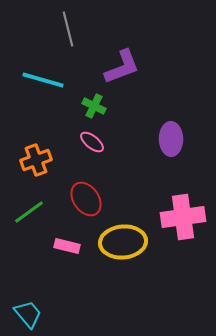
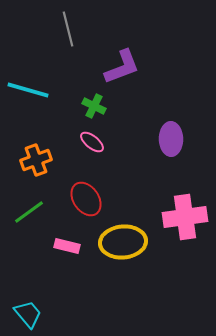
cyan line: moved 15 px left, 10 px down
pink cross: moved 2 px right
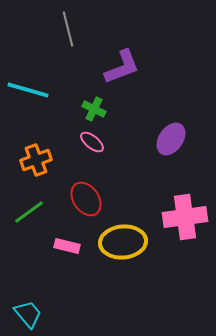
green cross: moved 3 px down
purple ellipse: rotated 36 degrees clockwise
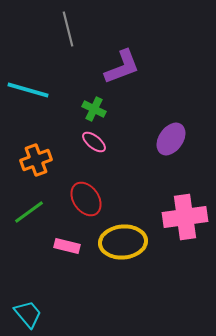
pink ellipse: moved 2 px right
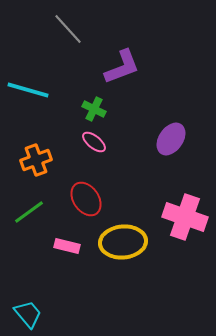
gray line: rotated 28 degrees counterclockwise
pink cross: rotated 27 degrees clockwise
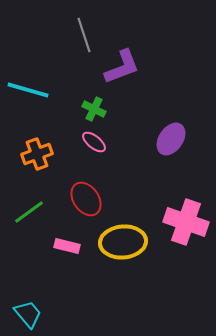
gray line: moved 16 px right, 6 px down; rotated 24 degrees clockwise
orange cross: moved 1 px right, 6 px up
pink cross: moved 1 px right, 5 px down
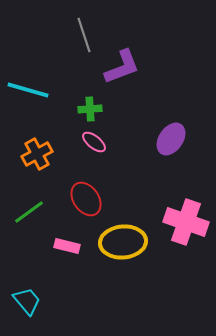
green cross: moved 4 px left; rotated 30 degrees counterclockwise
orange cross: rotated 8 degrees counterclockwise
cyan trapezoid: moved 1 px left, 13 px up
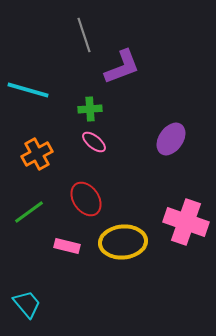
cyan trapezoid: moved 3 px down
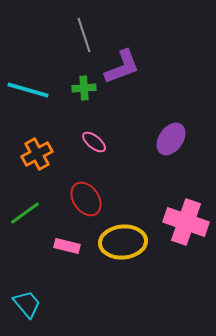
green cross: moved 6 px left, 21 px up
green line: moved 4 px left, 1 px down
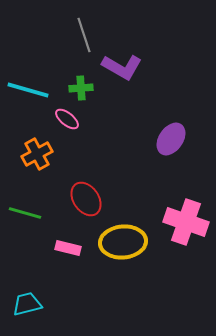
purple L-shape: rotated 51 degrees clockwise
green cross: moved 3 px left
pink ellipse: moved 27 px left, 23 px up
green line: rotated 52 degrees clockwise
pink rectangle: moved 1 px right, 2 px down
cyan trapezoid: rotated 64 degrees counterclockwise
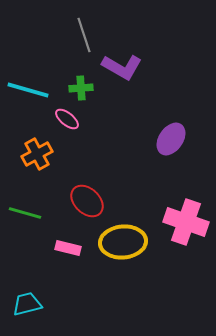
red ellipse: moved 1 px right, 2 px down; rotated 12 degrees counterclockwise
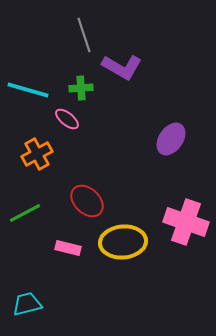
green line: rotated 44 degrees counterclockwise
